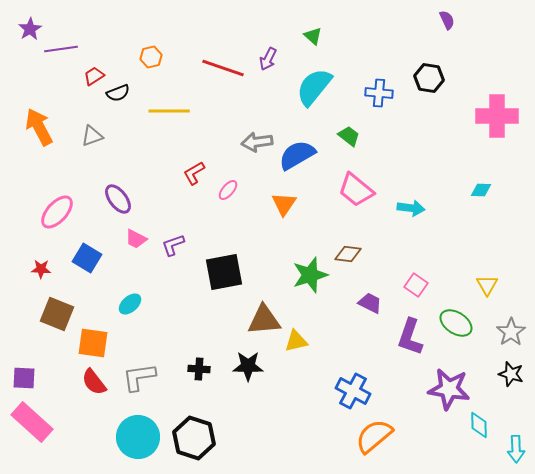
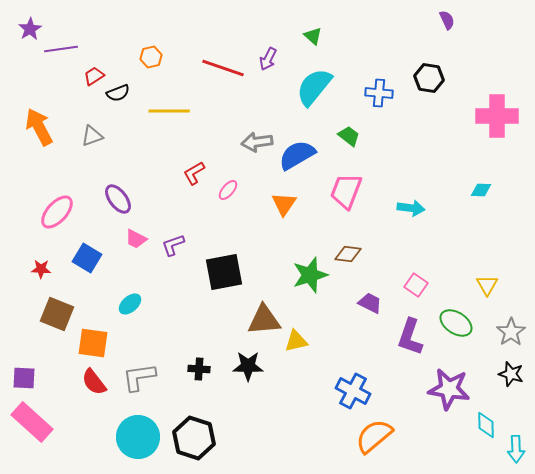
pink trapezoid at (356, 190): moved 10 px left, 1 px down; rotated 72 degrees clockwise
cyan diamond at (479, 425): moved 7 px right
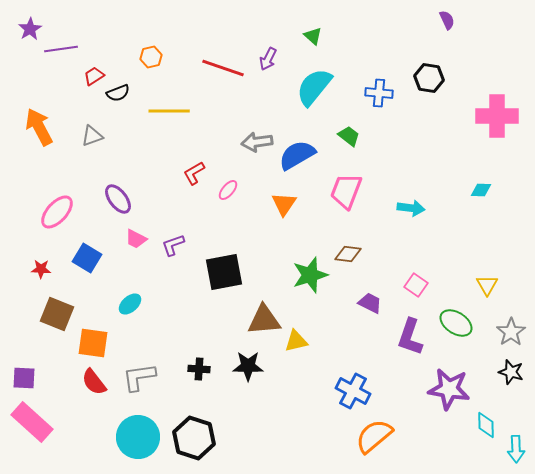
black star at (511, 374): moved 2 px up
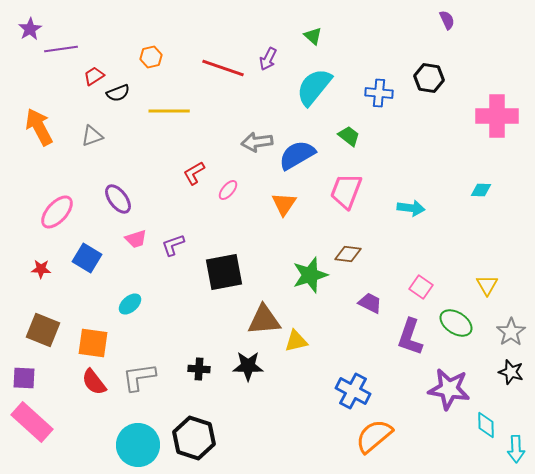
pink trapezoid at (136, 239): rotated 45 degrees counterclockwise
pink square at (416, 285): moved 5 px right, 2 px down
brown square at (57, 314): moved 14 px left, 16 px down
cyan circle at (138, 437): moved 8 px down
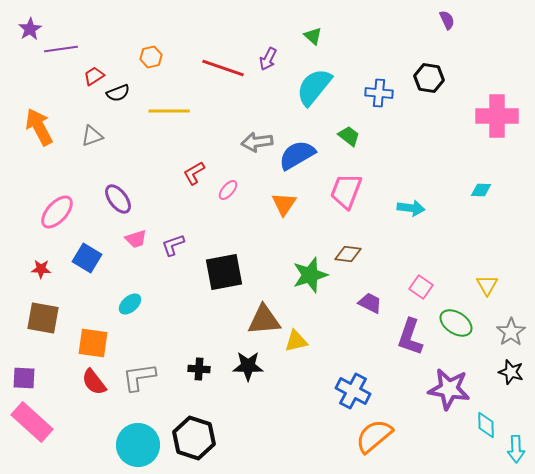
brown square at (43, 330): moved 12 px up; rotated 12 degrees counterclockwise
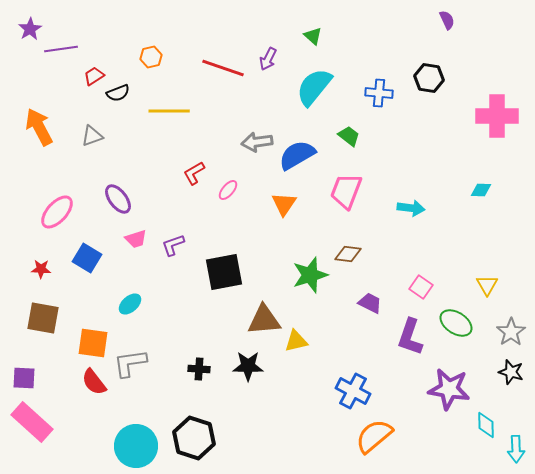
gray L-shape at (139, 377): moved 9 px left, 14 px up
cyan circle at (138, 445): moved 2 px left, 1 px down
